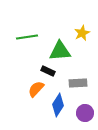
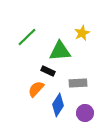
green line: rotated 35 degrees counterclockwise
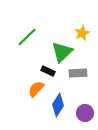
green triangle: moved 2 px right, 1 px down; rotated 40 degrees counterclockwise
gray rectangle: moved 10 px up
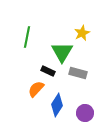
green line: rotated 35 degrees counterclockwise
green triangle: rotated 15 degrees counterclockwise
gray rectangle: rotated 18 degrees clockwise
blue diamond: moved 1 px left
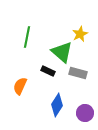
yellow star: moved 2 px left, 1 px down
green triangle: rotated 20 degrees counterclockwise
orange semicircle: moved 16 px left, 3 px up; rotated 18 degrees counterclockwise
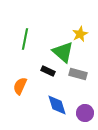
green line: moved 2 px left, 2 px down
green triangle: moved 1 px right
gray rectangle: moved 1 px down
blue diamond: rotated 50 degrees counterclockwise
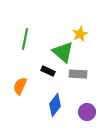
gray rectangle: rotated 12 degrees counterclockwise
blue diamond: moved 2 px left; rotated 55 degrees clockwise
purple circle: moved 2 px right, 1 px up
